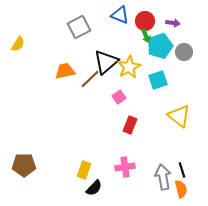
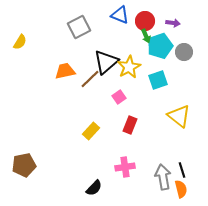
yellow semicircle: moved 2 px right, 2 px up
brown pentagon: rotated 10 degrees counterclockwise
yellow rectangle: moved 7 px right, 39 px up; rotated 24 degrees clockwise
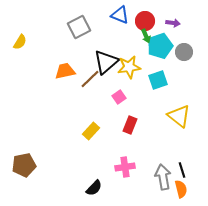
yellow star: rotated 20 degrees clockwise
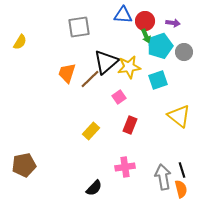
blue triangle: moved 3 px right; rotated 18 degrees counterclockwise
gray square: rotated 20 degrees clockwise
orange trapezoid: moved 2 px right, 2 px down; rotated 60 degrees counterclockwise
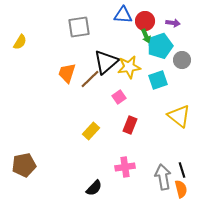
gray circle: moved 2 px left, 8 px down
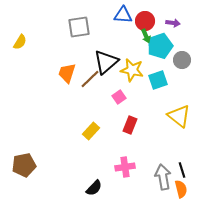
yellow star: moved 3 px right, 3 px down; rotated 20 degrees clockwise
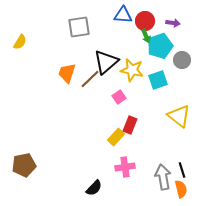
yellow rectangle: moved 25 px right, 6 px down
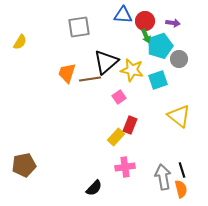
gray circle: moved 3 px left, 1 px up
brown line: rotated 35 degrees clockwise
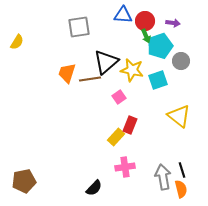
yellow semicircle: moved 3 px left
gray circle: moved 2 px right, 2 px down
brown pentagon: moved 16 px down
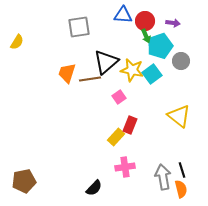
cyan square: moved 6 px left, 6 px up; rotated 18 degrees counterclockwise
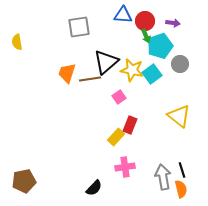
yellow semicircle: rotated 140 degrees clockwise
gray circle: moved 1 px left, 3 px down
